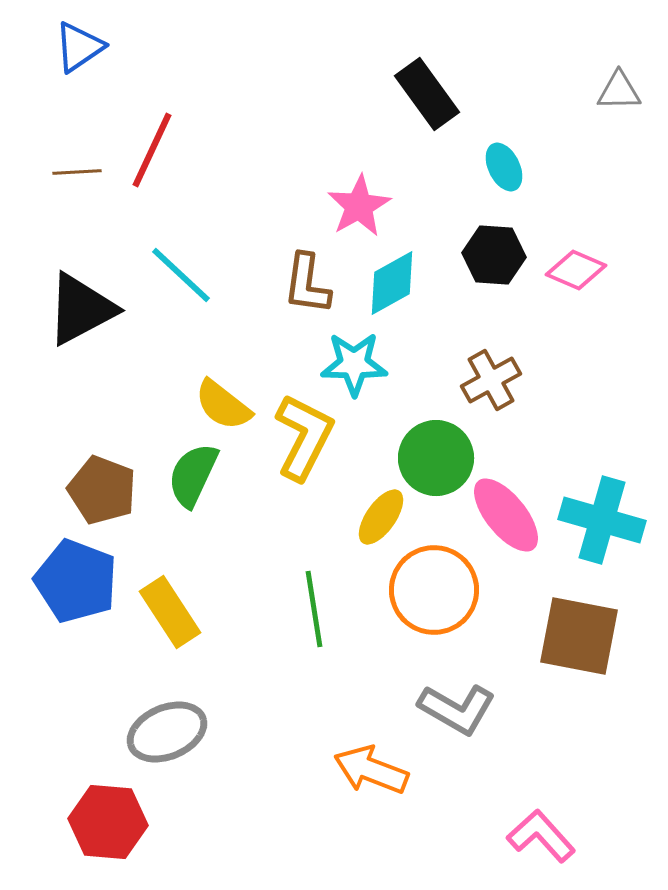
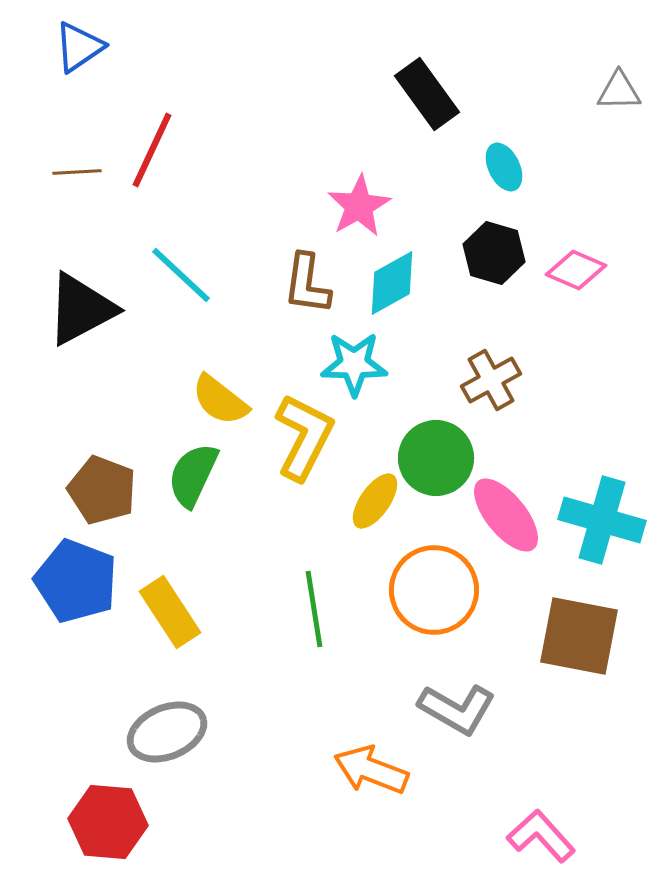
black hexagon: moved 2 px up; rotated 12 degrees clockwise
yellow semicircle: moved 3 px left, 5 px up
yellow ellipse: moved 6 px left, 16 px up
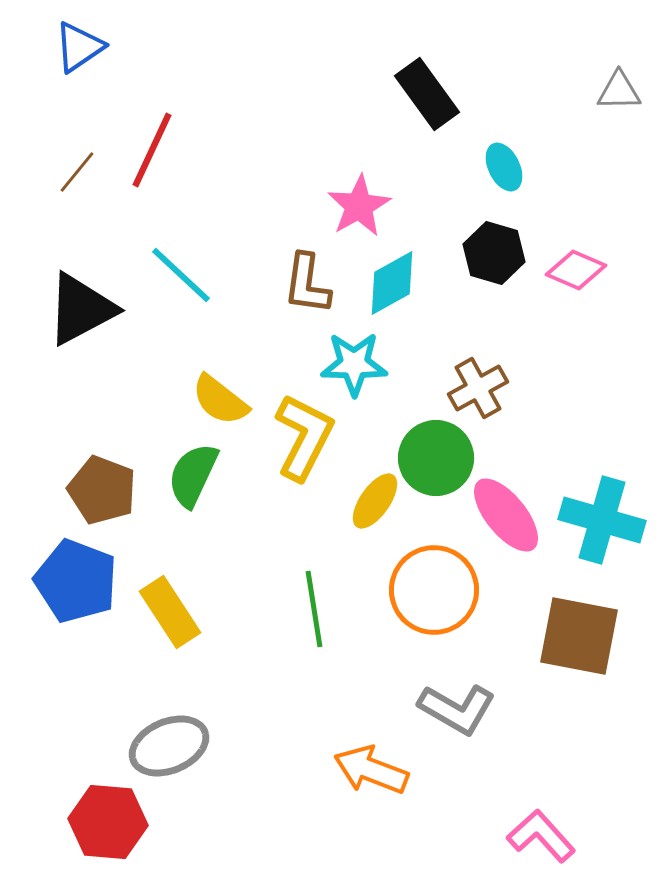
brown line: rotated 48 degrees counterclockwise
brown cross: moved 13 px left, 8 px down
gray ellipse: moved 2 px right, 14 px down
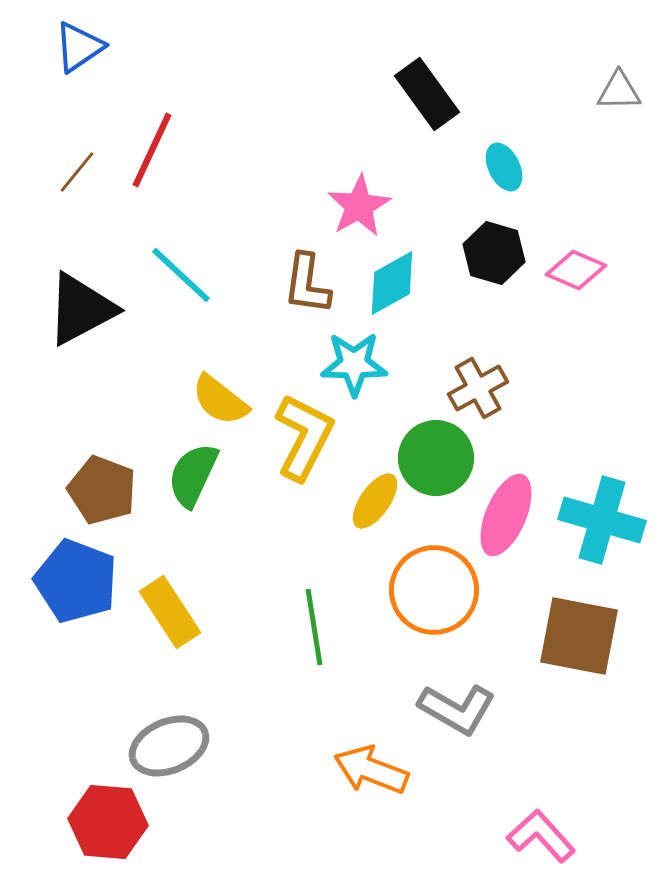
pink ellipse: rotated 62 degrees clockwise
green line: moved 18 px down
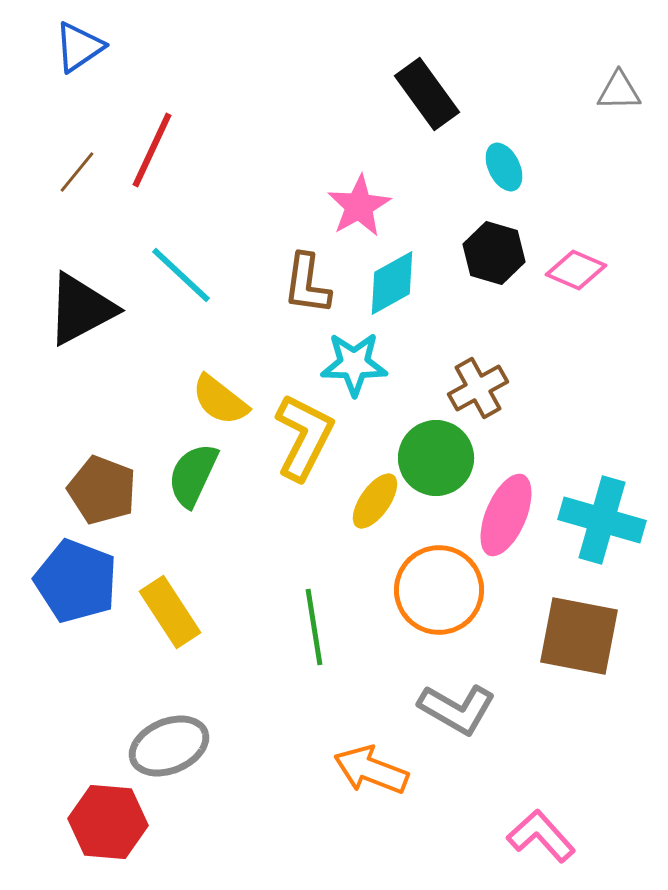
orange circle: moved 5 px right
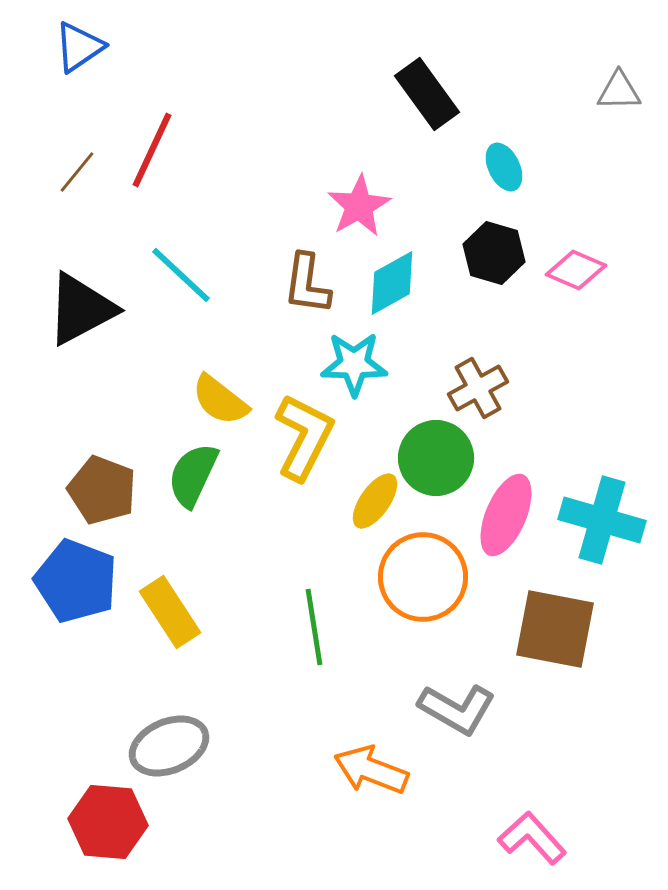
orange circle: moved 16 px left, 13 px up
brown square: moved 24 px left, 7 px up
pink L-shape: moved 9 px left, 2 px down
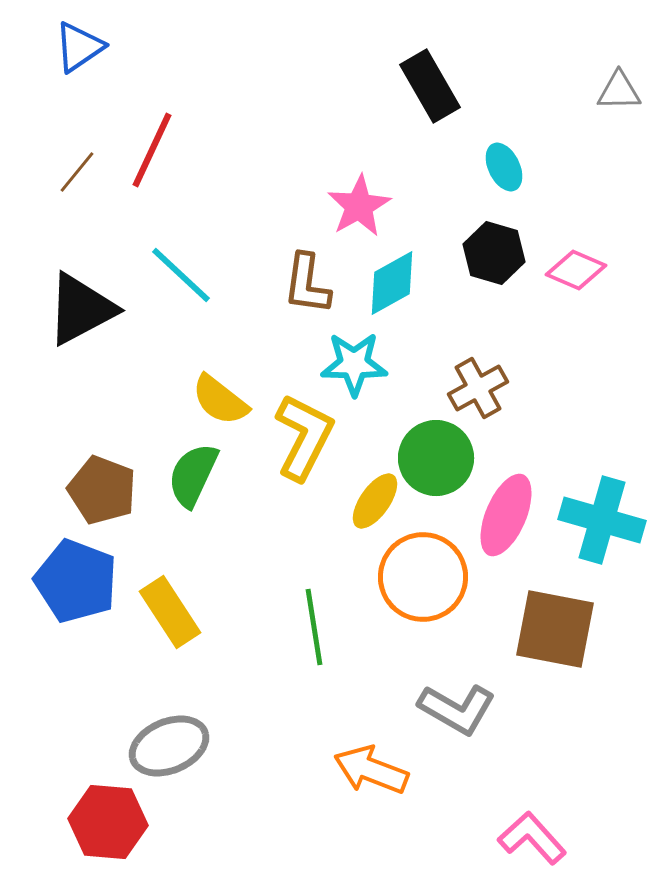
black rectangle: moved 3 px right, 8 px up; rotated 6 degrees clockwise
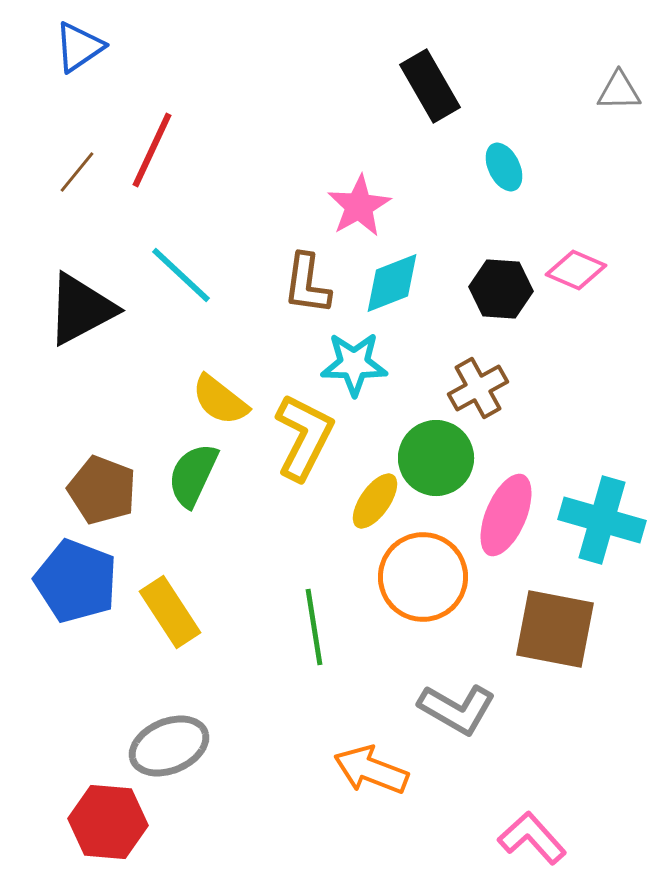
black hexagon: moved 7 px right, 36 px down; rotated 12 degrees counterclockwise
cyan diamond: rotated 8 degrees clockwise
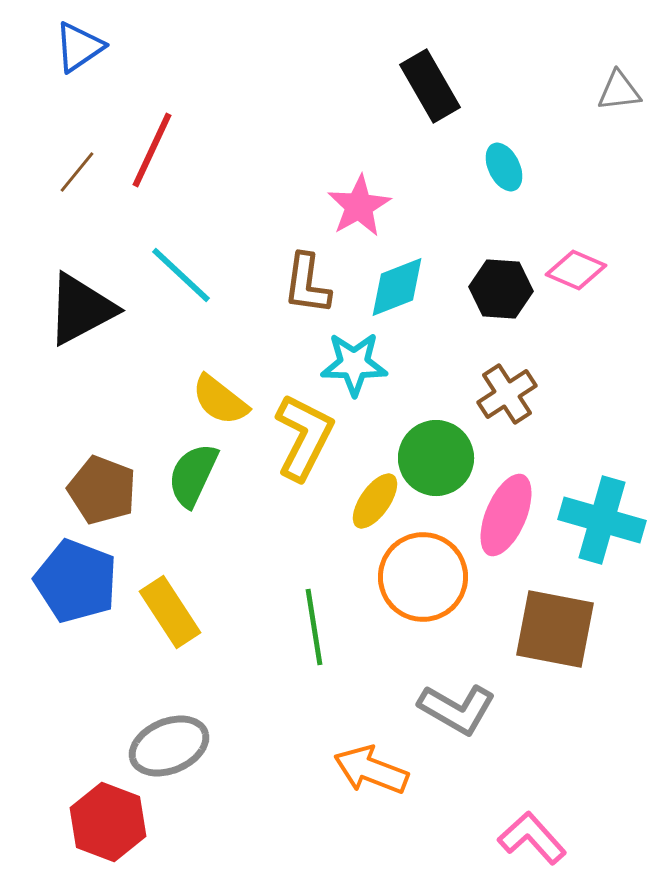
gray triangle: rotated 6 degrees counterclockwise
cyan diamond: moved 5 px right, 4 px down
brown cross: moved 29 px right, 6 px down; rotated 4 degrees counterclockwise
red hexagon: rotated 16 degrees clockwise
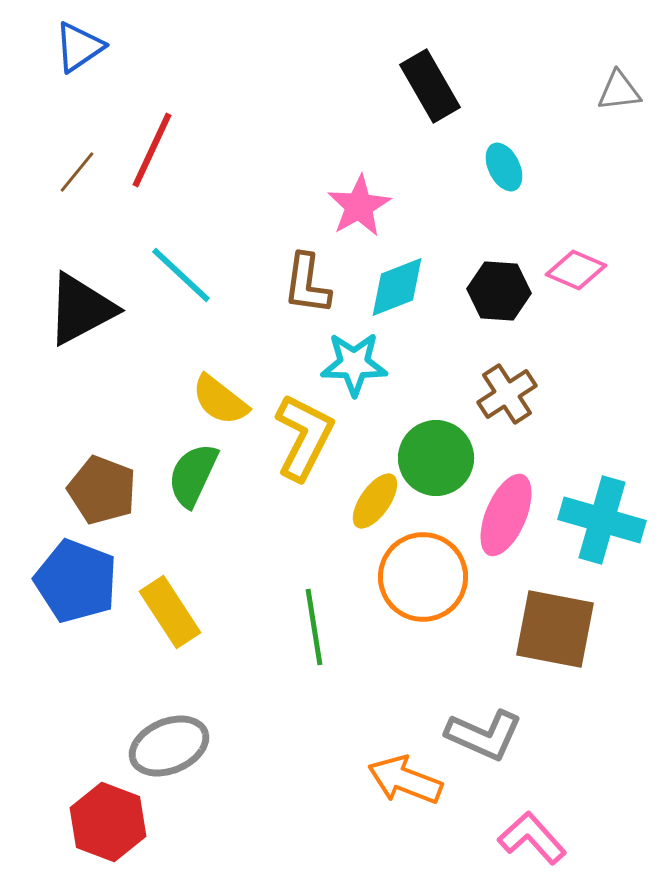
black hexagon: moved 2 px left, 2 px down
gray L-shape: moved 27 px right, 26 px down; rotated 6 degrees counterclockwise
orange arrow: moved 34 px right, 10 px down
